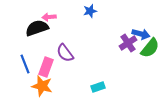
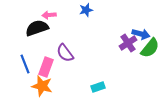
blue star: moved 4 px left, 1 px up
pink arrow: moved 2 px up
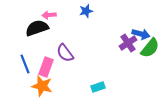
blue star: moved 1 px down
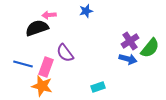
blue arrow: moved 13 px left, 25 px down
purple cross: moved 2 px right, 2 px up
blue line: moved 2 px left; rotated 54 degrees counterclockwise
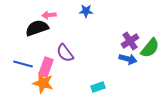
blue star: rotated 16 degrees clockwise
orange star: moved 1 px right, 3 px up
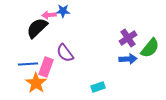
blue star: moved 23 px left
black semicircle: rotated 25 degrees counterclockwise
purple cross: moved 2 px left, 3 px up
blue arrow: rotated 18 degrees counterclockwise
blue line: moved 5 px right; rotated 18 degrees counterclockwise
orange star: moved 7 px left; rotated 20 degrees clockwise
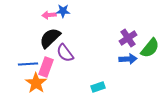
black semicircle: moved 13 px right, 10 px down
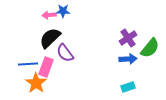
cyan rectangle: moved 30 px right
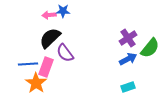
blue arrow: rotated 24 degrees counterclockwise
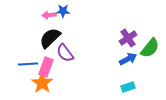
orange star: moved 6 px right
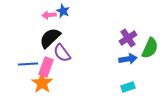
blue star: rotated 24 degrees clockwise
green semicircle: rotated 15 degrees counterclockwise
purple semicircle: moved 3 px left
blue arrow: rotated 18 degrees clockwise
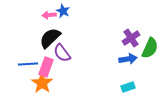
purple cross: moved 3 px right
